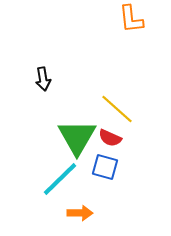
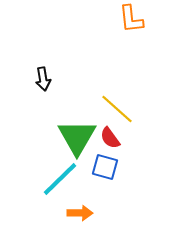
red semicircle: rotated 30 degrees clockwise
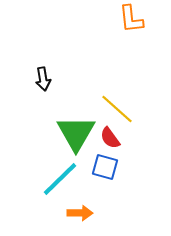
green triangle: moved 1 px left, 4 px up
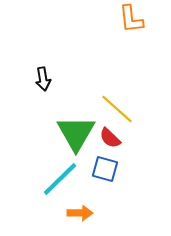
red semicircle: rotated 10 degrees counterclockwise
blue square: moved 2 px down
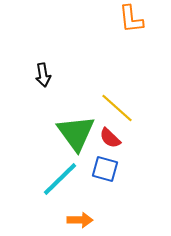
black arrow: moved 4 px up
yellow line: moved 1 px up
green triangle: rotated 6 degrees counterclockwise
orange arrow: moved 7 px down
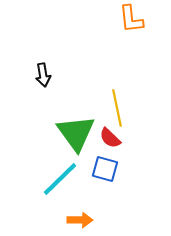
yellow line: rotated 36 degrees clockwise
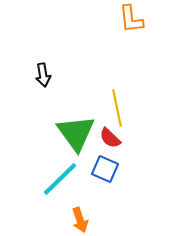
blue square: rotated 8 degrees clockwise
orange arrow: rotated 70 degrees clockwise
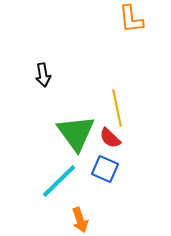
cyan line: moved 1 px left, 2 px down
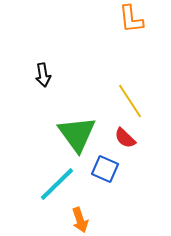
yellow line: moved 13 px right, 7 px up; rotated 21 degrees counterclockwise
green triangle: moved 1 px right, 1 px down
red semicircle: moved 15 px right
cyan line: moved 2 px left, 3 px down
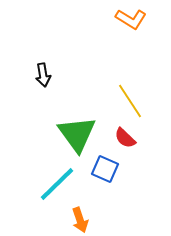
orange L-shape: rotated 52 degrees counterclockwise
